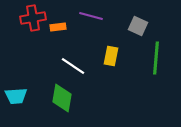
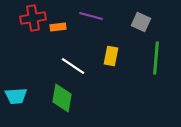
gray square: moved 3 px right, 4 px up
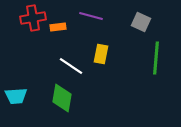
yellow rectangle: moved 10 px left, 2 px up
white line: moved 2 px left
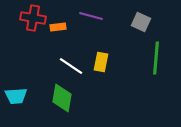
red cross: rotated 20 degrees clockwise
yellow rectangle: moved 8 px down
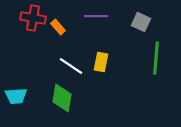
purple line: moved 5 px right; rotated 15 degrees counterclockwise
orange rectangle: rotated 56 degrees clockwise
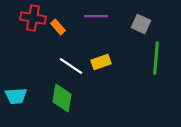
gray square: moved 2 px down
yellow rectangle: rotated 60 degrees clockwise
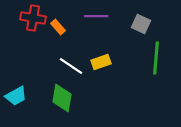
cyan trapezoid: rotated 25 degrees counterclockwise
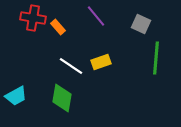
purple line: rotated 50 degrees clockwise
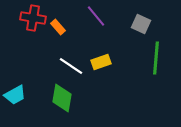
cyan trapezoid: moved 1 px left, 1 px up
